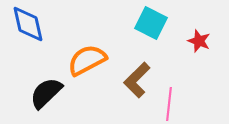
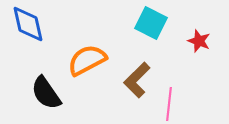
black semicircle: rotated 81 degrees counterclockwise
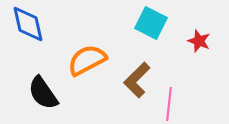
black semicircle: moved 3 px left
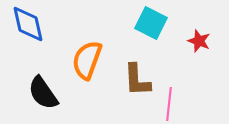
orange semicircle: rotated 42 degrees counterclockwise
brown L-shape: rotated 48 degrees counterclockwise
